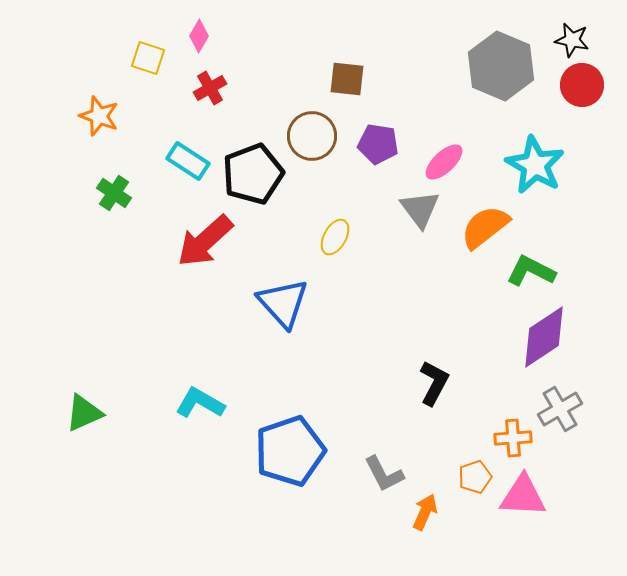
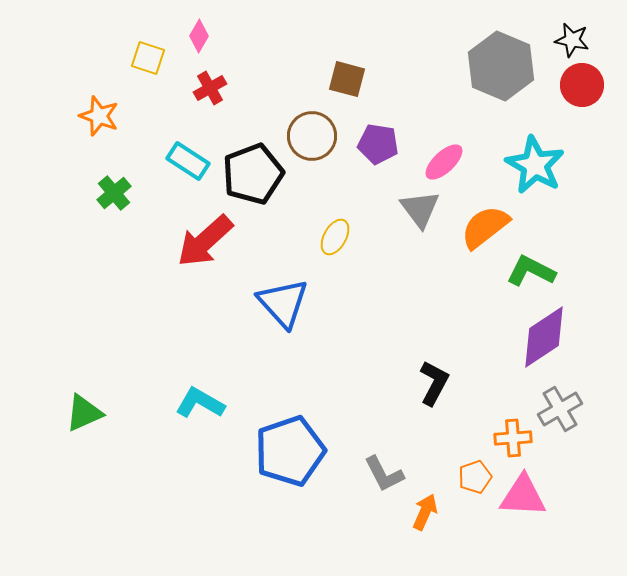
brown square: rotated 9 degrees clockwise
green cross: rotated 16 degrees clockwise
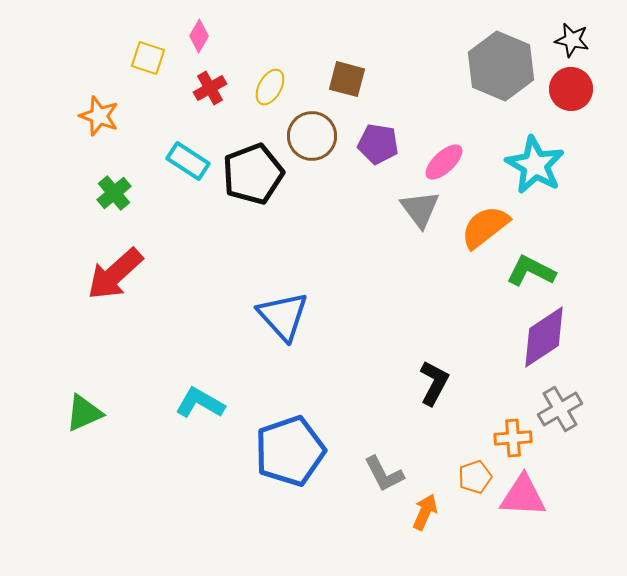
red circle: moved 11 px left, 4 px down
yellow ellipse: moved 65 px left, 150 px up
red arrow: moved 90 px left, 33 px down
blue triangle: moved 13 px down
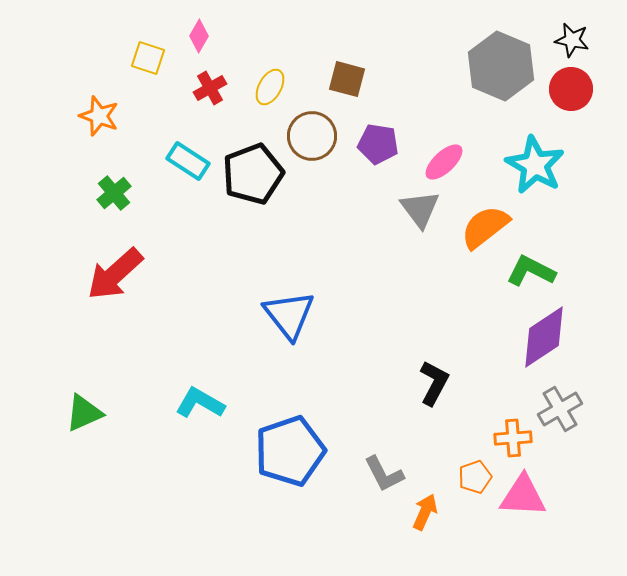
blue triangle: moved 6 px right, 1 px up; rotated 4 degrees clockwise
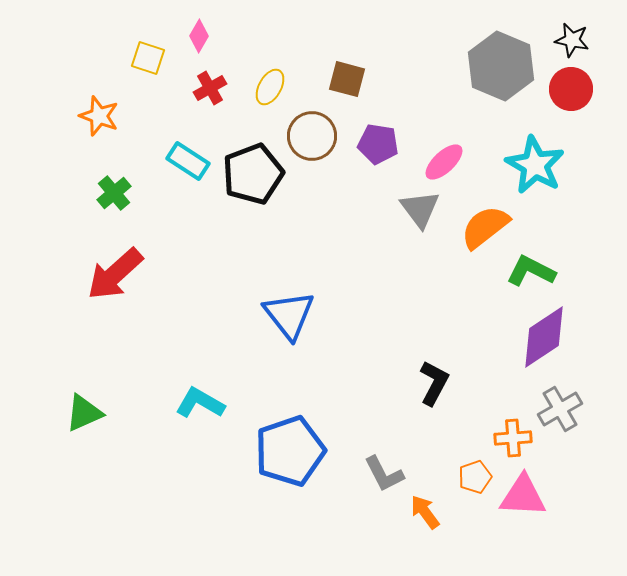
orange arrow: rotated 60 degrees counterclockwise
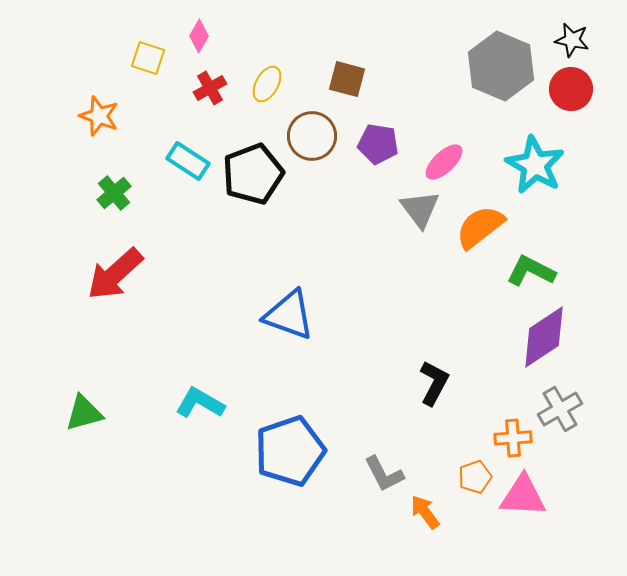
yellow ellipse: moved 3 px left, 3 px up
orange semicircle: moved 5 px left
blue triangle: rotated 32 degrees counterclockwise
green triangle: rotated 9 degrees clockwise
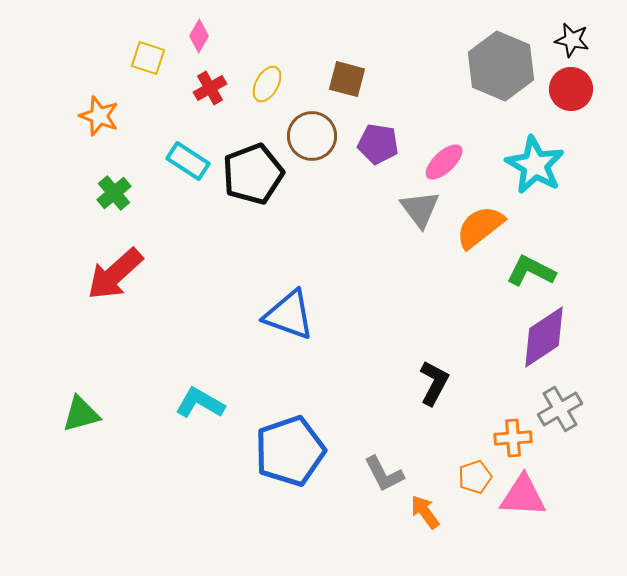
green triangle: moved 3 px left, 1 px down
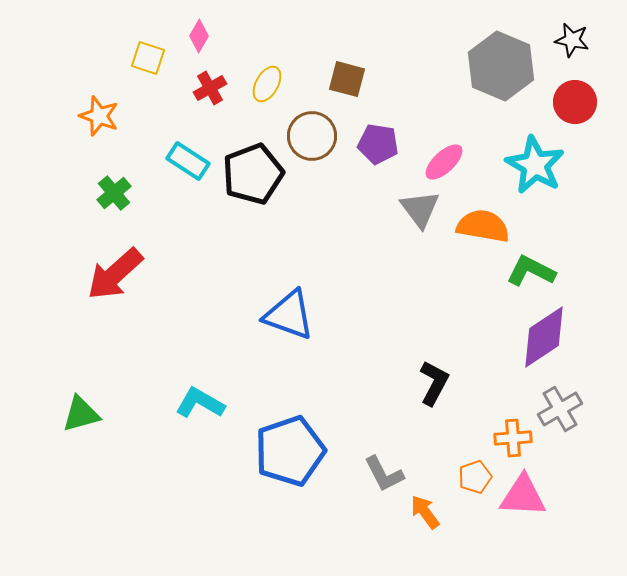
red circle: moved 4 px right, 13 px down
orange semicircle: moved 3 px right, 1 px up; rotated 48 degrees clockwise
